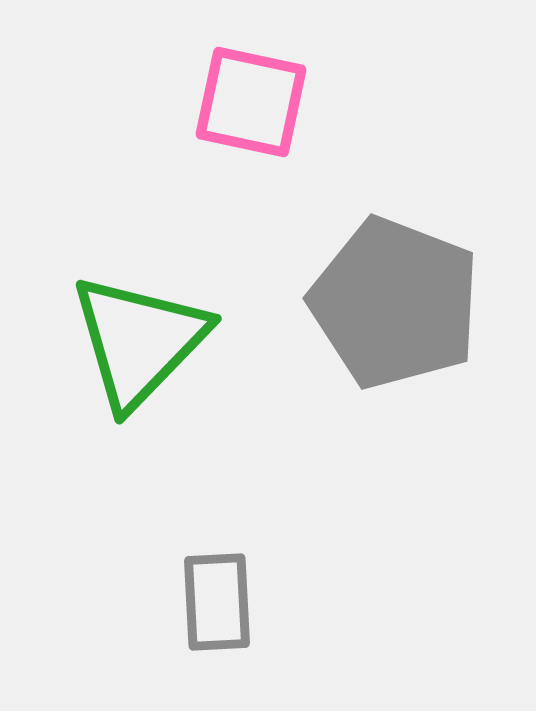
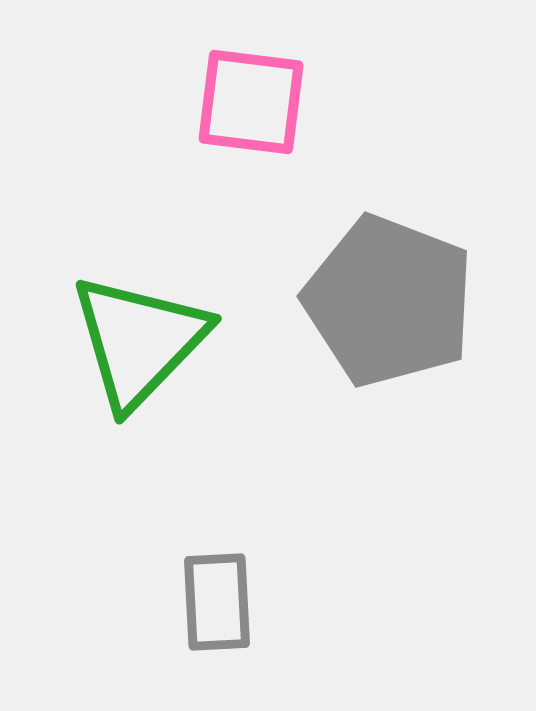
pink square: rotated 5 degrees counterclockwise
gray pentagon: moved 6 px left, 2 px up
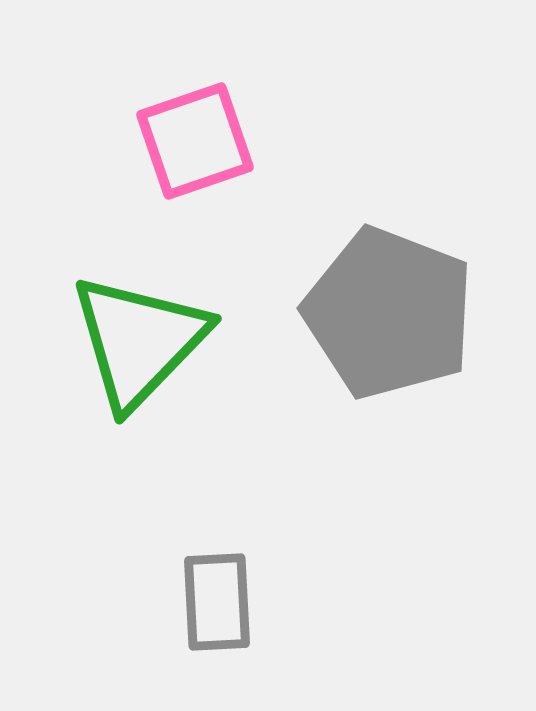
pink square: moved 56 px left, 39 px down; rotated 26 degrees counterclockwise
gray pentagon: moved 12 px down
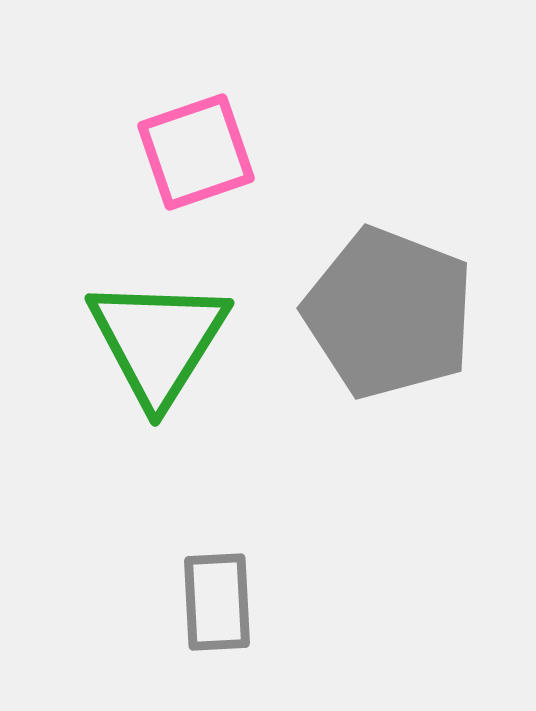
pink square: moved 1 px right, 11 px down
green triangle: moved 19 px right; rotated 12 degrees counterclockwise
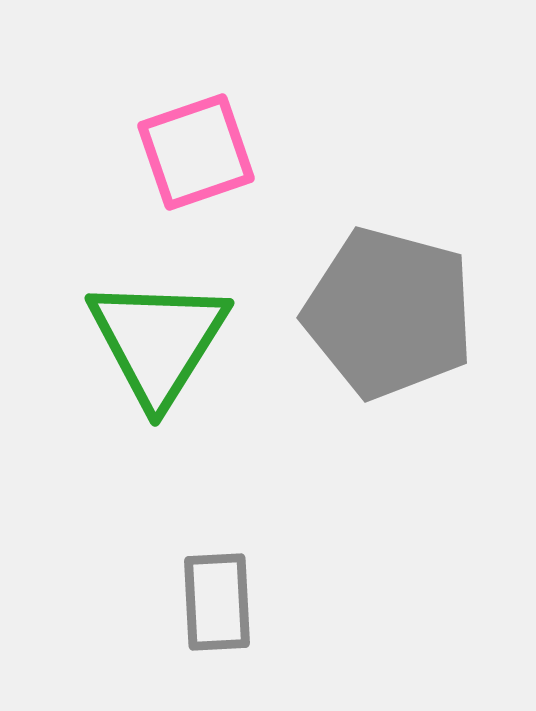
gray pentagon: rotated 6 degrees counterclockwise
